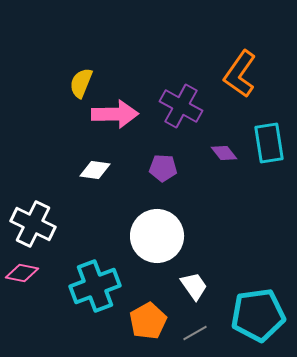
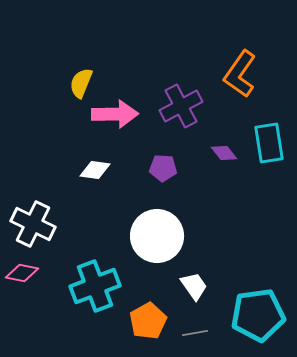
purple cross: rotated 33 degrees clockwise
gray line: rotated 20 degrees clockwise
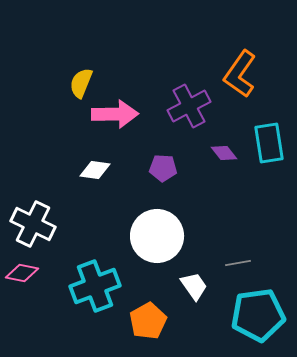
purple cross: moved 8 px right
gray line: moved 43 px right, 70 px up
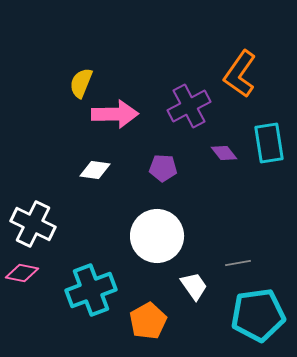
cyan cross: moved 4 px left, 4 px down
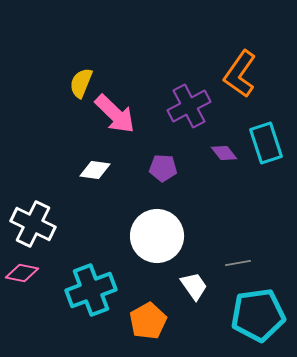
pink arrow: rotated 45 degrees clockwise
cyan rectangle: moved 3 px left; rotated 9 degrees counterclockwise
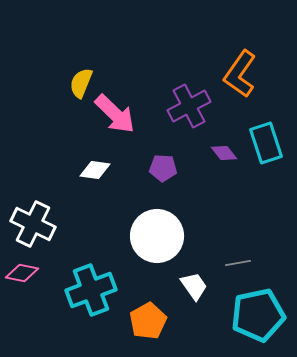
cyan pentagon: rotated 4 degrees counterclockwise
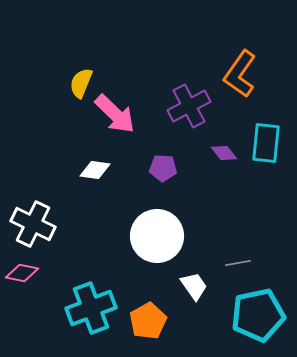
cyan rectangle: rotated 24 degrees clockwise
cyan cross: moved 18 px down
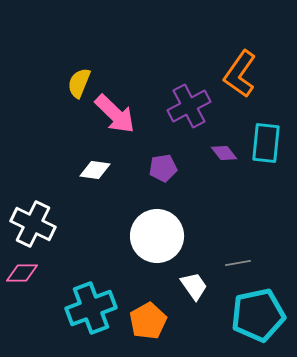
yellow semicircle: moved 2 px left
purple pentagon: rotated 12 degrees counterclockwise
pink diamond: rotated 12 degrees counterclockwise
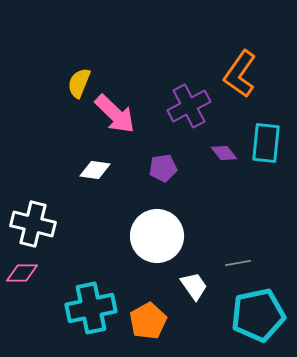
white cross: rotated 12 degrees counterclockwise
cyan cross: rotated 9 degrees clockwise
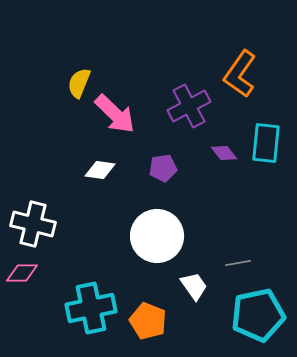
white diamond: moved 5 px right
orange pentagon: rotated 21 degrees counterclockwise
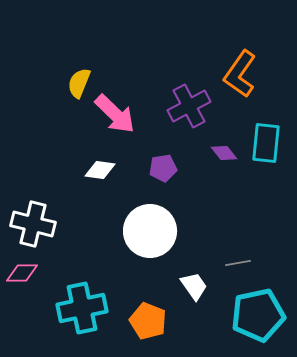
white circle: moved 7 px left, 5 px up
cyan cross: moved 9 px left
